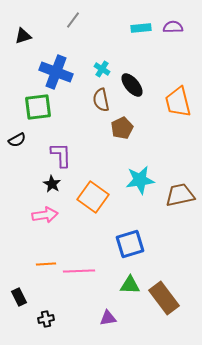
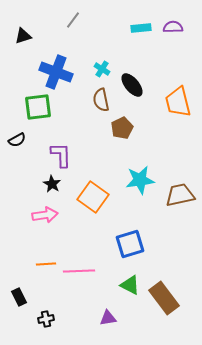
green triangle: rotated 25 degrees clockwise
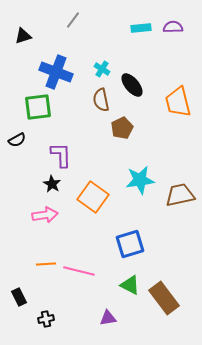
pink line: rotated 16 degrees clockwise
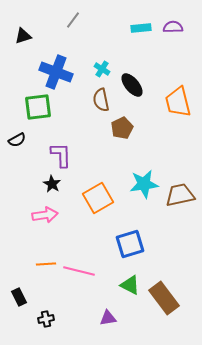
cyan star: moved 4 px right, 4 px down
orange square: moved 5 px right, 1 px down; rotated 24 degrees clockwise
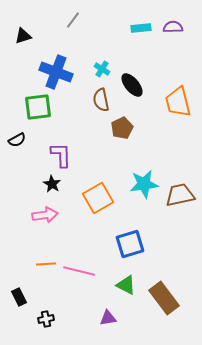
green triangle: moved 4 px left
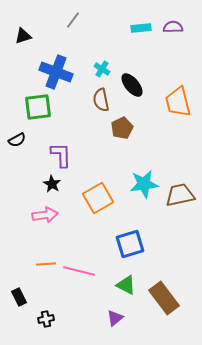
purple triangle: moved 7 px right; rotated 30 degrees counterclockwise
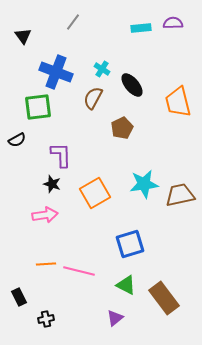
gray line: moved 2 px down
purple semicircle: moved 4 px up
black triangle: rotated 48 degrees counterclockwise
brown semicircle: moved 8 px left, 2 px up; rotated 40 degrees clockwise
black star: rotated 12 degrees counterclockwise
orange square: moved 3 px left, 5 px up
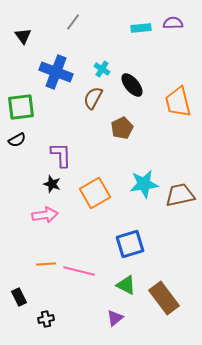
green square: moved 17 px left
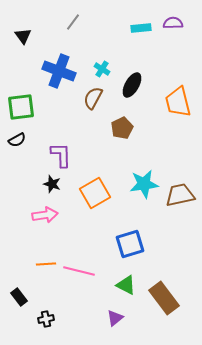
blue cross: moved 3 px right, 1 px up
black ellipse: rotated 70 degrees clockwise
black rectangle: rotated 12 degrees counterclockwise
